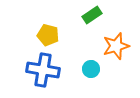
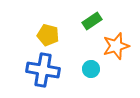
green rectangle: moved 6 px down
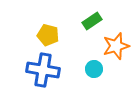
cyan circle: moved 3 px right
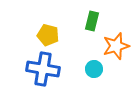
green rectangle: rotated 42 degrees counterclockwise
blue cross: moved 1 px up
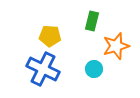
yellow pentagon: moved 2 px right, 1 px down; rotated 10 degrees counterclockwise
blue cross: rotated 16 degrees clockwise
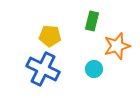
orange star: moved 1 px right
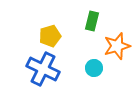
yellow pentagon: rotated 20 degrees counterclockwise
cyan circle: moved 1 px up
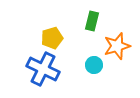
yellow pentagon: moved 2 px right, 2 px down
cyan circle: moved 3 px up
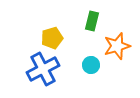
cyan circle: moved 3 px left
blue cross: rotated 36 degrees clockwise
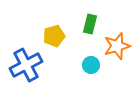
green rectangle: moved 2 px left, 3 px down
yellow pentagon: moved 2 px right, 2 px up
blue cross: moved 17 px left, 4 px up
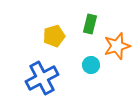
blue cross: moved 16 px right, 13 px down
